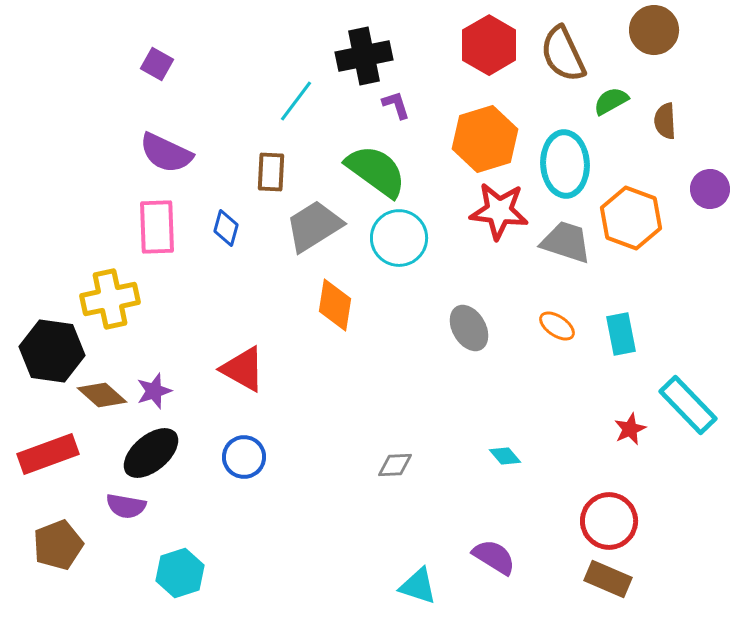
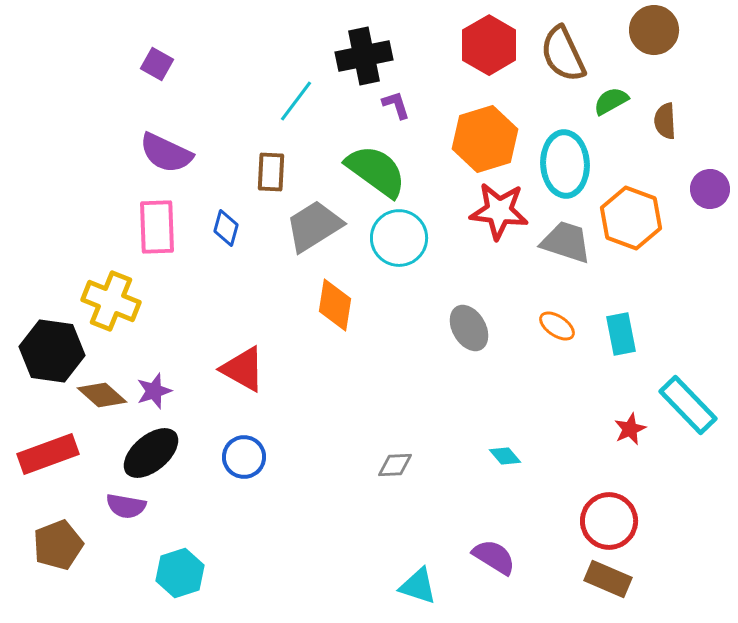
yellow cross at (110, 299): moved 1 px right, 2 px down; rotated 34 degrees clockwise
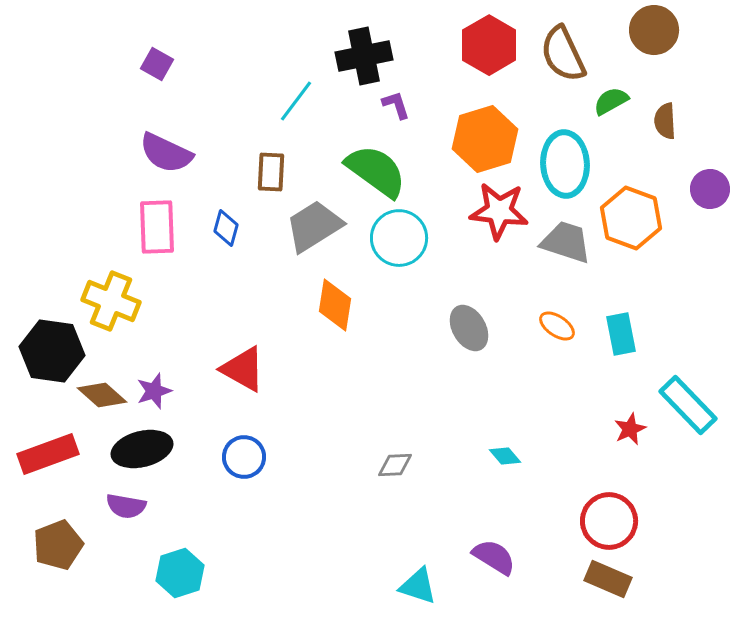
black ellipse at (151, 453): moved 9 px left, 4 px up; rotated 26 degrees clockwise
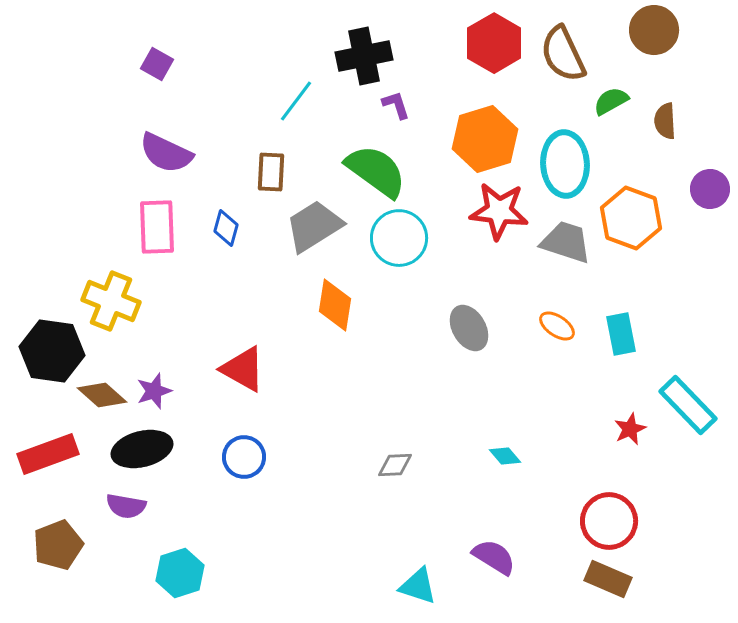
red hexagon at (489, 45): moved 5 px right, 2 px up
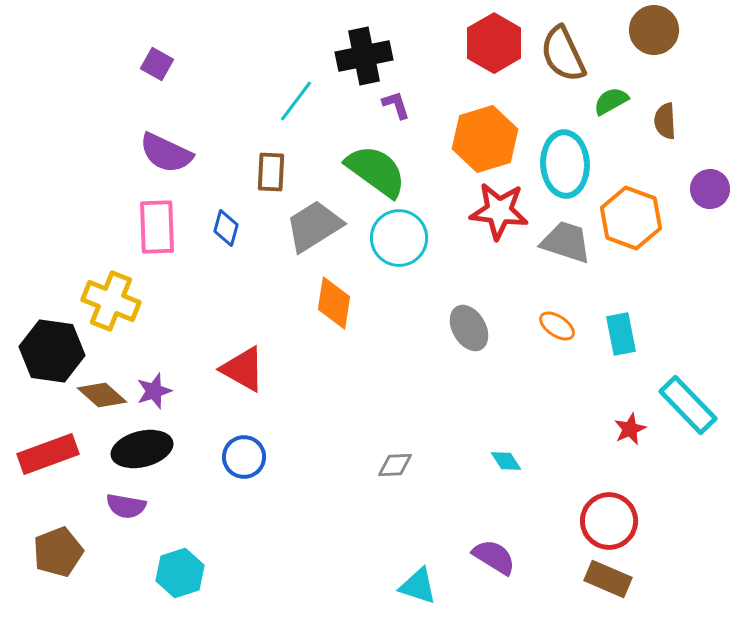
orange diamond at (335, 305): moved 1 px left, 2 px up
cyan diamond at (505, 456): moved 1 px right, 5 px down; rotated 8 degrees clockwise
brown pentagon at (58, 545): moved 7 px down
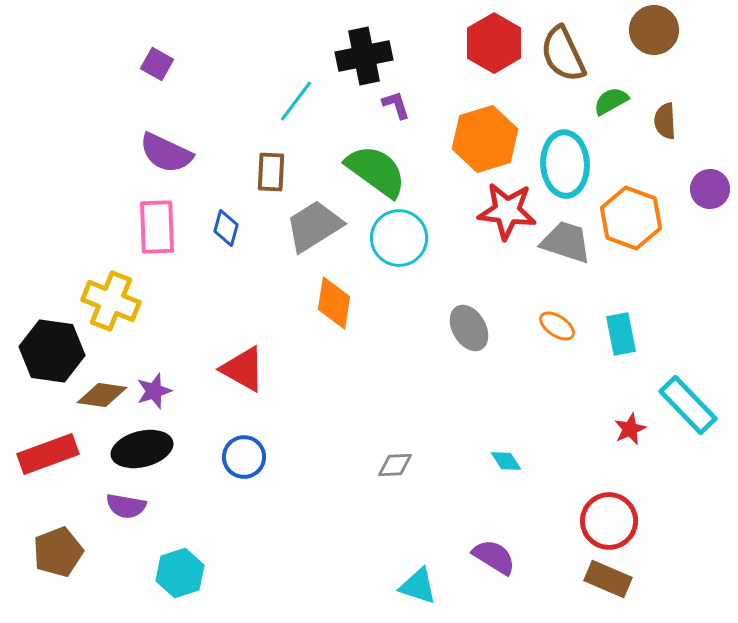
red star at (499, 211): moved 8 px right
brown diamond at (102, 395): rotated 33 degrees counterclockwise
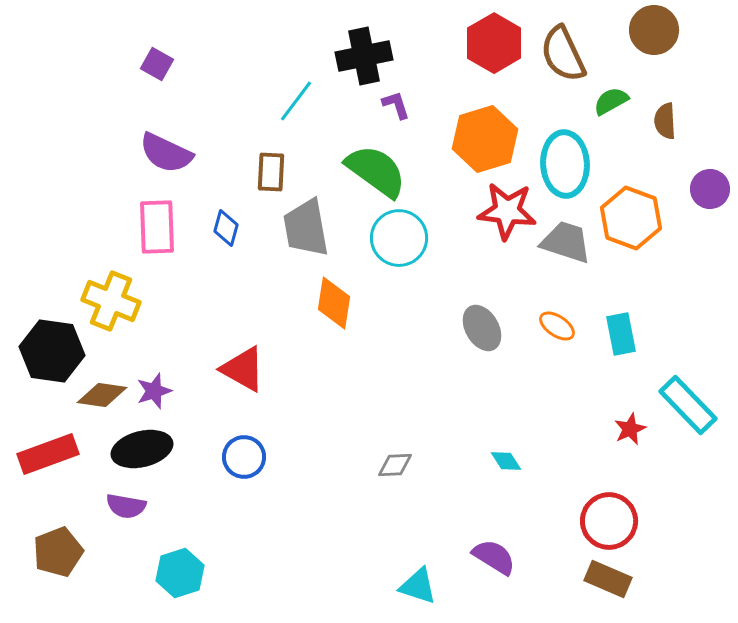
gray trapezoid at (314, 226): moved 8 px left, 2 px down; rotated 68 degrees counterclockwise
gray ellipse at (469, 328): moved 13 px right
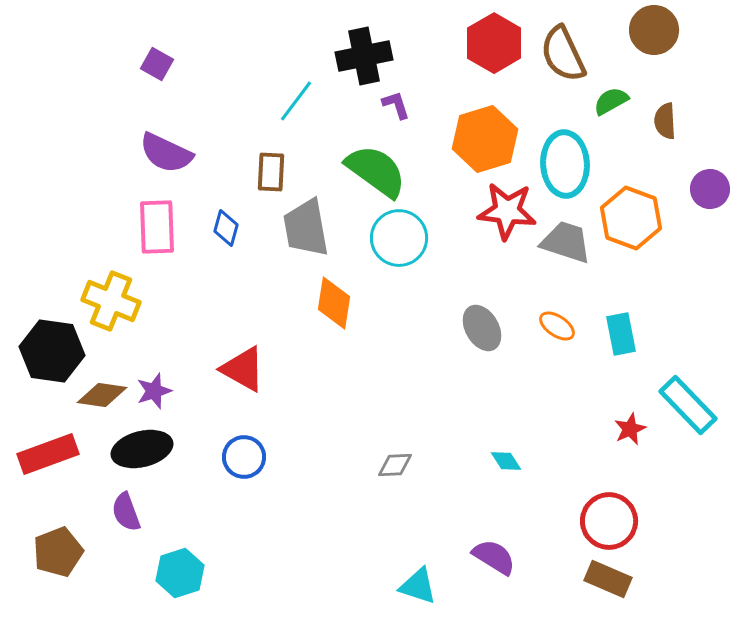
purple semicircle at (126, 506): moved 6 px down; rotated 60 degrees clockwise
